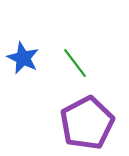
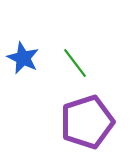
purple pentagon: moved 1 px up; rotated 10 degrees clockwise
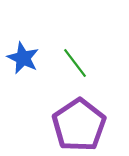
purple pentagon: moved 8 px left, 3 px down; rotated 16 degrees counterclockwise
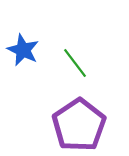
blue star: moved 8 px up
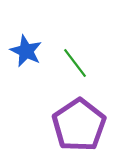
blue star: moved 3 px right, 1 px down
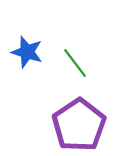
blue star: moved 1 px right, 1 px down; rotated 8 degrees counterclockwise
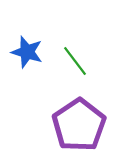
green line: moved 2 px up
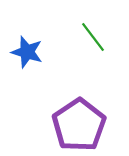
green line: moved 18 px right, 24 px up
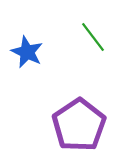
blue star: rotated 8 degrees clockwise
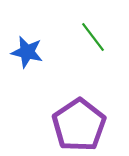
blue star: rotated 12 degrees counterclockwise
